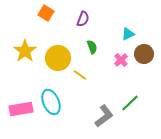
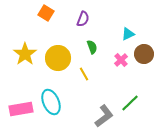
yellow star: moved 3 px down
yellow line: moved 4 px right, 1 px up; rotated 24 degrees clockwise
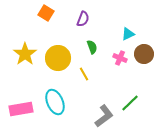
pink cross: moved 1 px left, 2 px up; rotated 24 degrees counterclockwise
cyan ellipse: moved 4 px right
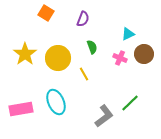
cyan ellipse: moved 1 px right
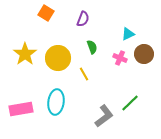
cyan ellipse: rotated 30 degrees clockwise
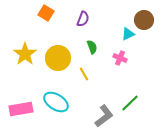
brown circle: moved 34 px up
cyan ellipse: rotated 65 degrees counterclockwise
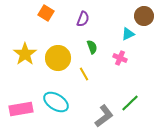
brown circle: moved 4 px up
